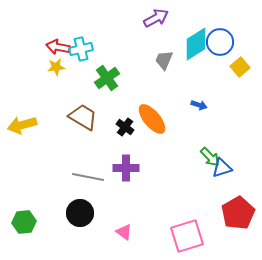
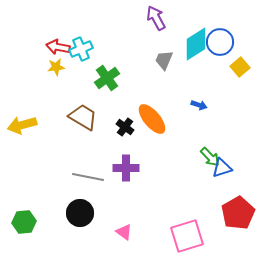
purple arrow: rotated 90 degrees counterclockwise
cyan cross: rotated 10 degrees counterclockwise
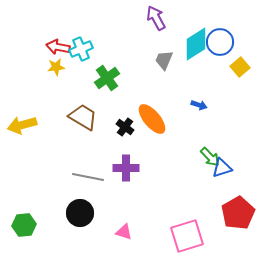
green hexagon: moved 3 px down
pink triangle: rotated 18 degrees counterclockwise
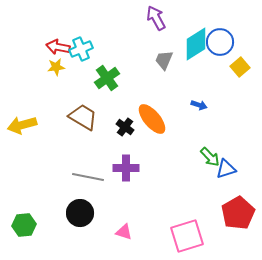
blue triangle: moved 4 px right, 1 px down
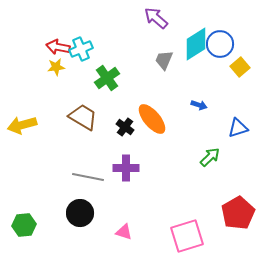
purple arrow: rotated 20 degrees counterclockwise
blue circle: moved 2 px down
green arrow: rotated 90 degrees counterclockwise
blue triangle: moved 12 px right, 41 px up
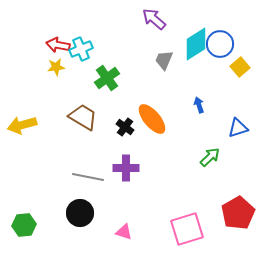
purple arrow: moved 2 px left, 1 px down
red arrow: moved 2 px up
blue arrow: rotated 126 degrees counterclockwise
pink square: moved 7 px up
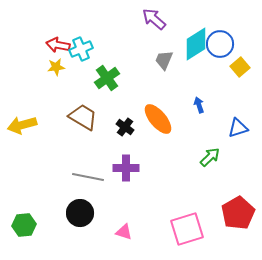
orange ellipse: moved 6 px right
